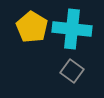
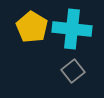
gray square: moved 1 px right; rotated 15 degrees clockwise
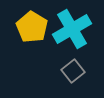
cyan cross: rotated 36 degrees counterclockwise
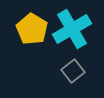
yellow pentagon: moved 2 px down
